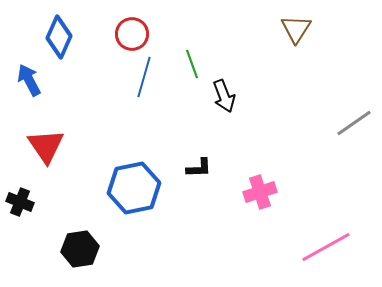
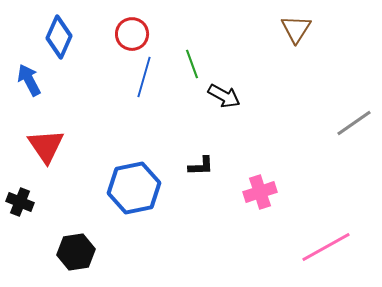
black arrow: rotated 40 degrees counterclockwise
black L-shape: moved 2 px right, 2 px up
black hexagon: moved 4 px left, 3 px down
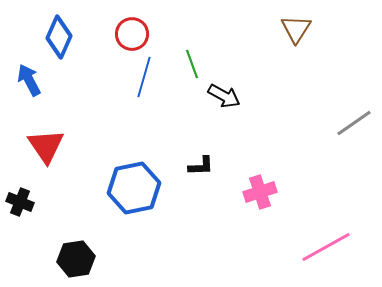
black hexagon: moved 7 px down
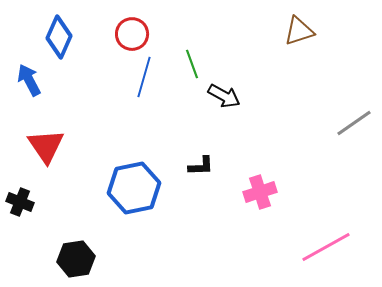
brown triangle: moved 3 px right, 2 px down; rotated 40 degrees clockwise
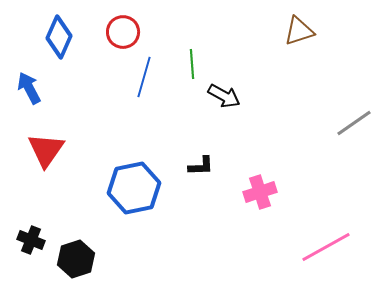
red circle: moved 9 px left, 2 px up
green line: rotated 16 degrees clockwise
blue arrow: moved 8 px down
red triangle: moved 4 px down; rotated 9 degrees clockwise
black cross: moved 11 px right, 38 px down
black hexagon: rotated 9 degrees counterclockwise
